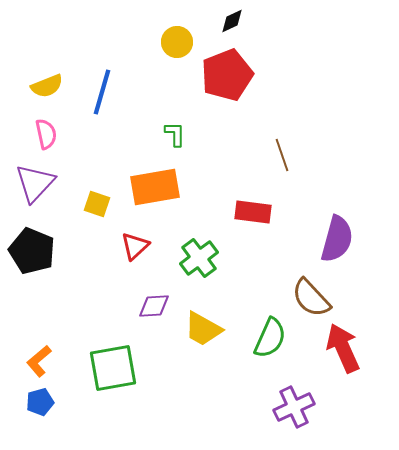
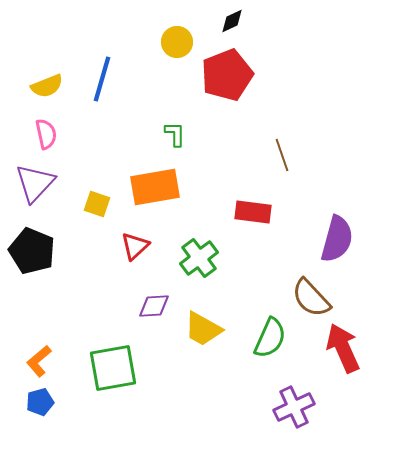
blue line: moved 13 px up
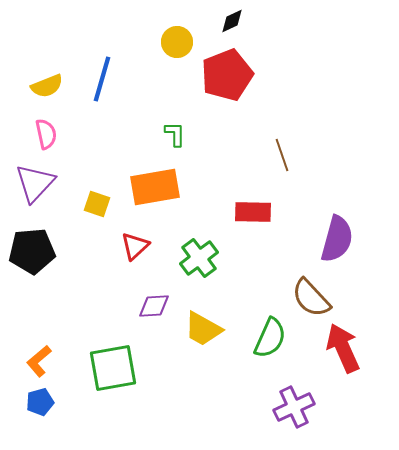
red rectangle: rotated 6 degrees counterclockwise
black pentagon: rotated 27 degrees counterclockwise
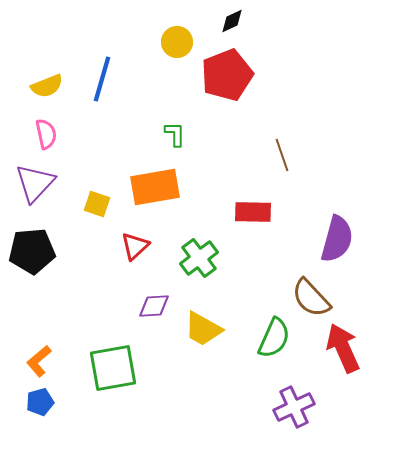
green semicircle: moved 4 px right
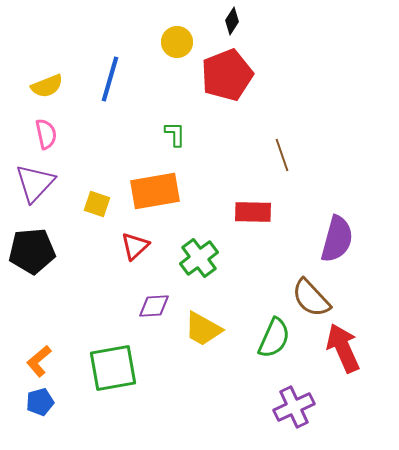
black diamond: rotated 32 degrees counterclockwise
blue line: moved 8 px right
orange rectangle: moved 4 px down
